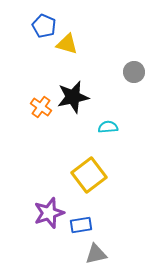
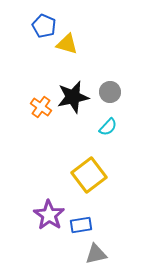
gray circle: moved 24 px left, 20 px down
cyan semicircle: rotated 138 degrees clockwise
purple star: moved 2 px down; rotated 20 degrees counterclockwise
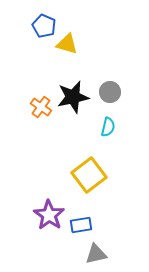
cyan semicircle: rotated 30 degrees counterclockwise
